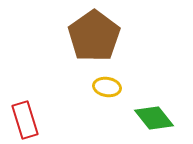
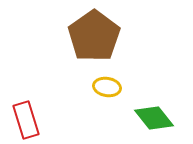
red rectangle: moved 1 px right
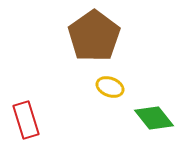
yellow ellipse: moved 3 px right; rotated 12 degrees clockwise
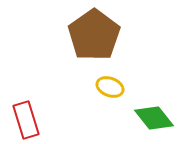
brown pentagon: moved 1 px up
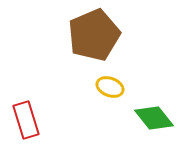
brown pentagon: rotated 12 degrees clockwise
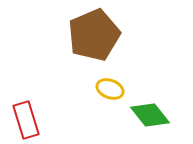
yellow ellipse: moved 2 px down
green diamond: moved 4 px left, 3 px up
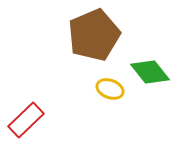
green diamond: moved 43 px up
red rectangle: rotated 63 degrees clockwise
